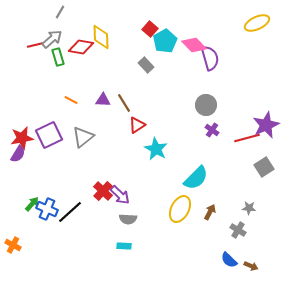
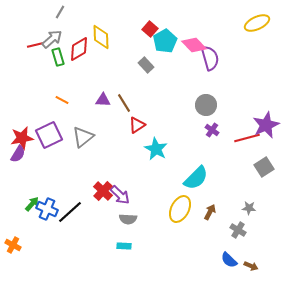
red diamond at (81, 47): moved 2 px left, 2 px down; rotated 40 degrees counterclockwise
orange line at (71, 100): moved 9 px left
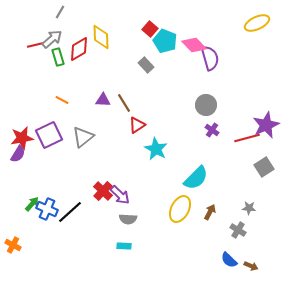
cyan pentagon at (165, 41): rotated 20 degrees counterclockwise
